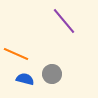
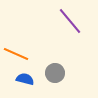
purple line: moved 6 px right
gray circle: moved 3 px right, 1 px up
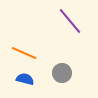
orange line: moved 8 px right, 1 px up
gray circle: moved 7 px right
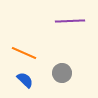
purple line: rotated 52 degrees counterclockwise
blue semicircle: moved 1 px down; rotated 30 degrees clockwise
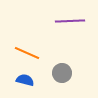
orange line: moved 3 px right
blue semicircle: rotated 30 degrees counterclockwise
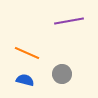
purple line: moved 1 px left; rotated 8 degrees counterclockwise
gray circle: moved 1 px down
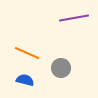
purple line: moved 5 px right, 3 px up
gray circle: moved 1 px left, 6 px up
